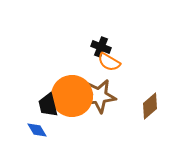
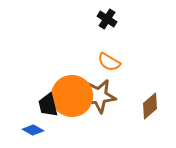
black cross: moved 6 px right, 28 px up; rotated 12 degrees clockwise
blue diamond: moved 4 px left; rotated 30 degrees counterclockwise
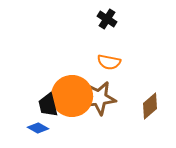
orange semicircle: rotated 20 degrees counterclockwise
brown star: moved 2 px down
blue diamond: moved 5 px right, 2 px up
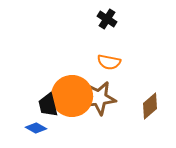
blue diamond: moved 2 px left
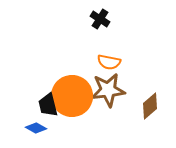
black cross: moved 7 px left
brown star: moved 9 px right, 8 px up
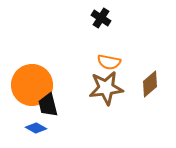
black cross: moved 1 px right, 1 px up
brown star: moved 2 px left, 2 px up
orange circle: moved 40 px left, 11 px up
brown diamond: moved 22 px up
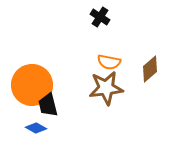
black cross: moved 1 px left, 1 px up
brown diamond: moved 15 px up
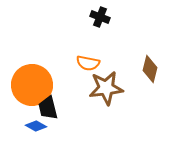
black cross: rotated 12 degrees counterclockwise
orange semicircle: moved 21 px left, 1 px down
brown diamond: rotated 36 degrees counterclockwise
black trapezoid: moved 3 px down
blue diamond: moved 2 px up
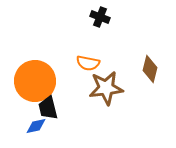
orange circle: moved 3 px right, 4 px up
blue diamond: rotated 40 degrees counterclockwise
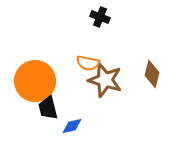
brown diamond: moved 2 px right, 5 px down
brown star: moved 1 px left, 8 px up; rotated 24 degrees clockwise
blue diamond: moved 36 px right
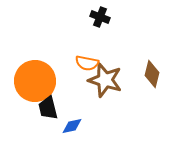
orange semicircle: moved 1 px left
